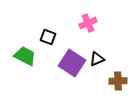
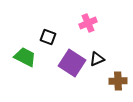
green trapezoid: moved 1 px down
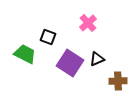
pink cross: rotated 18 degrees counterclockwise
green trapezoid: moved 3 px up
purple square: moved 2 px left
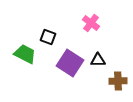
pink cross: moved 3 px right; rotated 12 degrees counterclockwise
black triangle: moved 1 px right, 1 px down; rotated 21 degrees clockwise
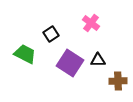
black square: moved 3 px right, 3 px up; rotated 35 degrees clockwise
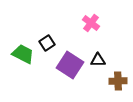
black square: moved 4 px left, 9 px down
green trapezoid: moved 2 px left
purple square: moved 2 px down
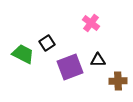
purple square: moved 2 px down; rotated 36 degrees clockwise
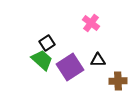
green trapezoid: moved 19 px right, 6 px down; rotated 15 degrees clockwise
purple square: rotated 12 degrees counterclockwise
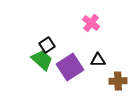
black square: moved 2 px down
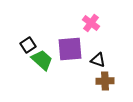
black square: moved 19 px left
black triangle: rotated 21 degrees clockwise
purple square: moved 18 px up; rotated 28 degrees clockwise
brown cross: moved 13 px left
